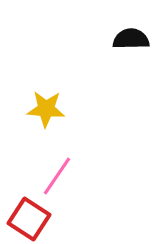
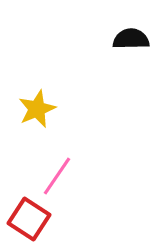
yellow star: moved 9 px left; rotated 27 degrees counterclockwise
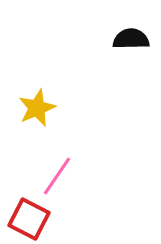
yellow star: moved 1 px up
red square: rotated 6 degrees counterclockwise
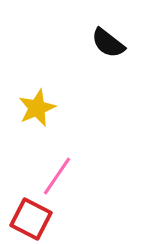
black semicircle: moved 23 px left, 4 px down; rotated 141 degrees counterclockwise
red square: moved 2 px right
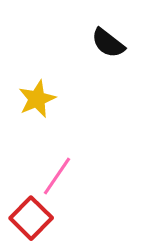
yellow star: moved 9 px up
red square: moved 1 px up; rotated 18 degrees clockwise
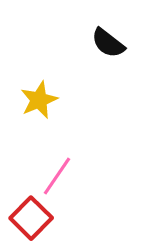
yellow star: moved 2 px right, 1 px down
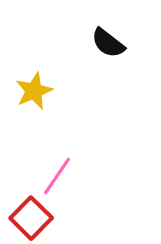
yellow star: moved 5 px left, 9 px up
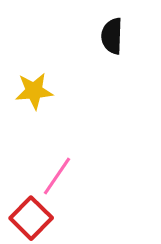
black semicircle: moved 4 px right, 7 px up; rotated 54 degrees clockwise
yellow star: rotated 18 degrees clockwise
